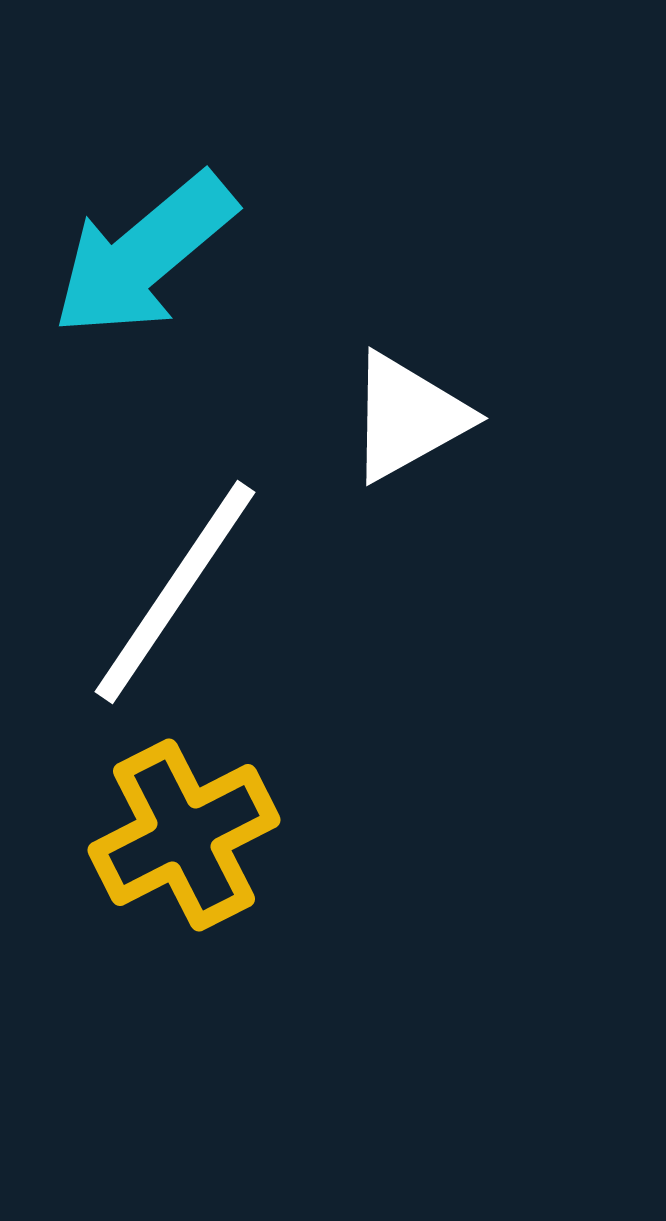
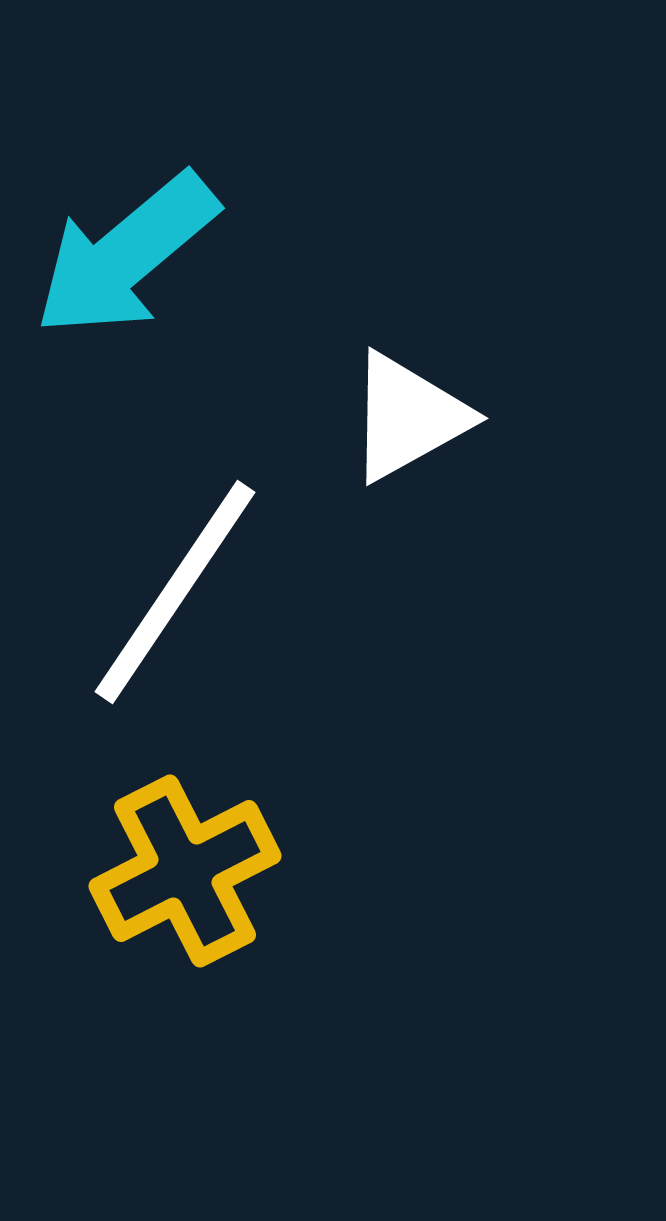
cyan arrow: moved 18 px left
yellow cross: moved 1 px right, 36 px down
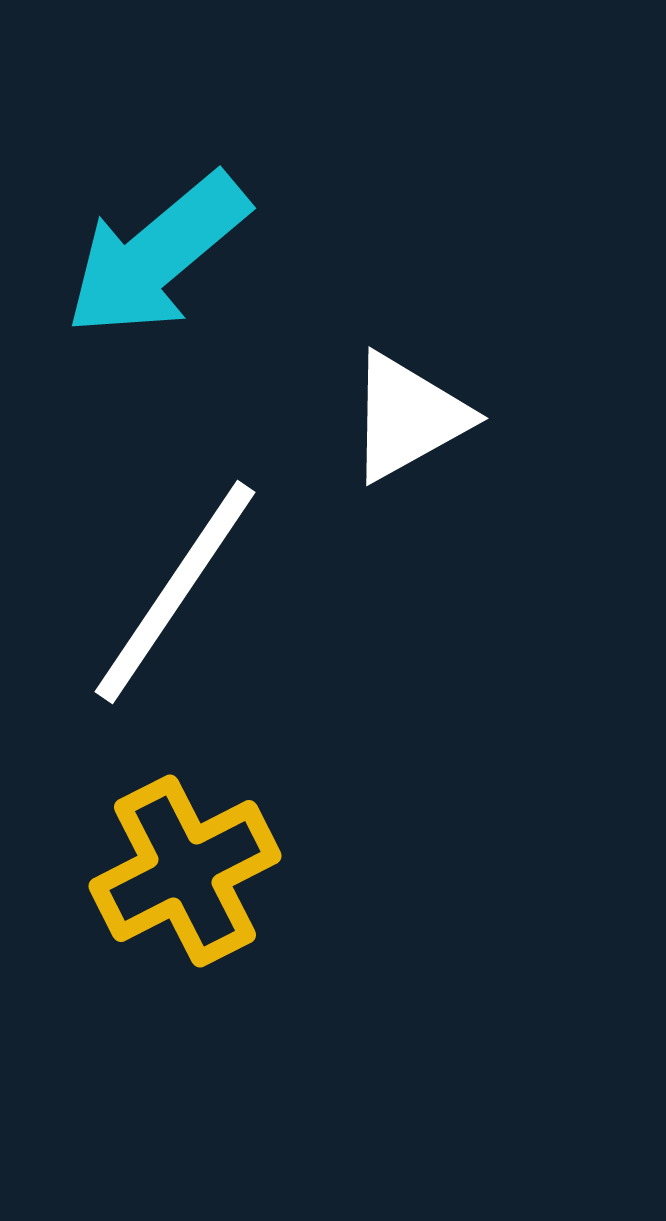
cyan arrow: moved 31 px right
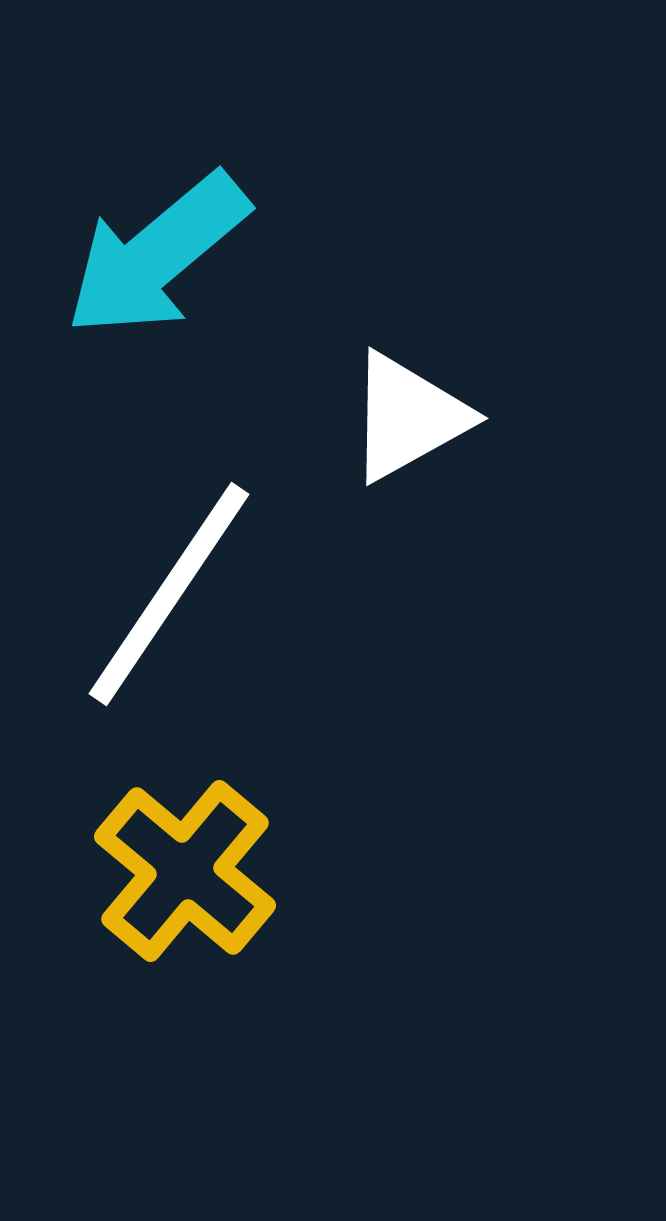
white line: moved 6 px left, 2 px down
yellow cross: rotated 23 degrees counterclockwise
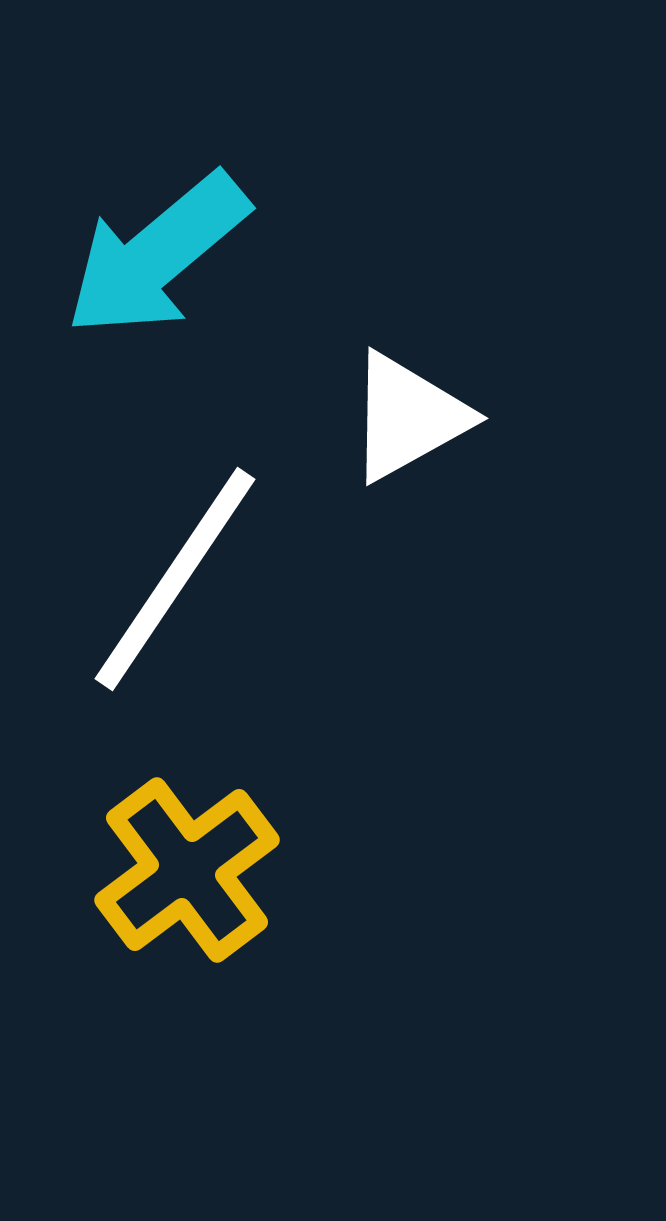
white line: moved 6 px right, 15 px up
yellow cross: moved 2 px right, 1 px up; rotated 13 degrees clockwise
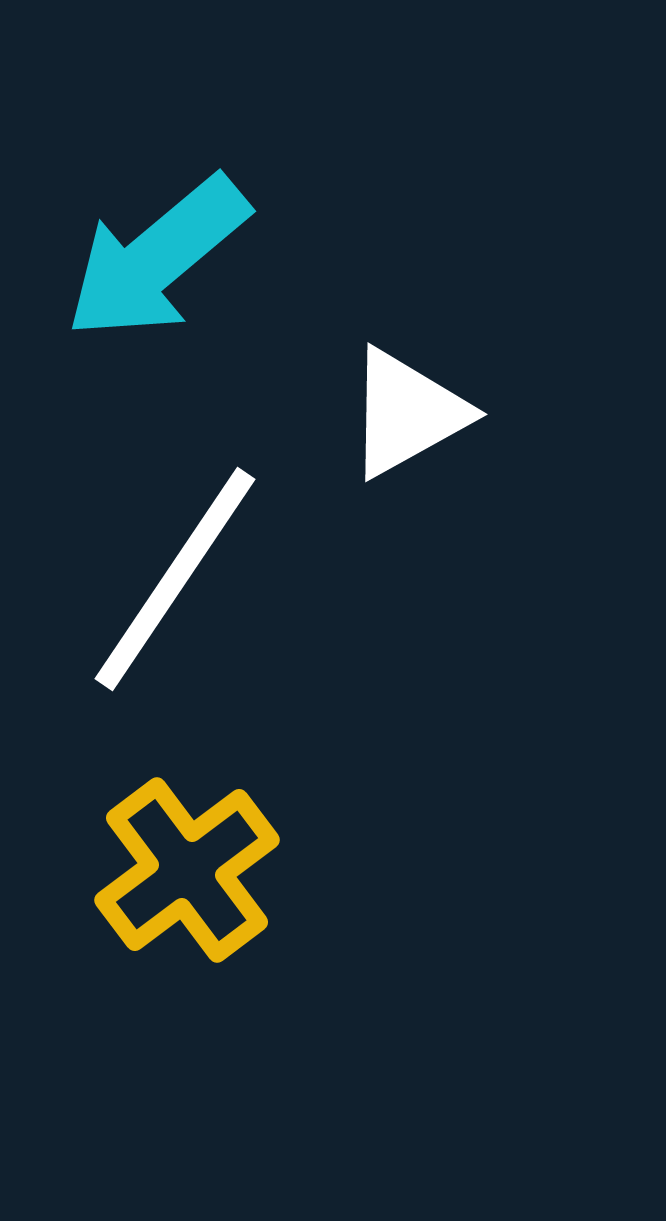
cyan arrow: moved 3 px down
white triangle: moved 1 px left, 4 px up
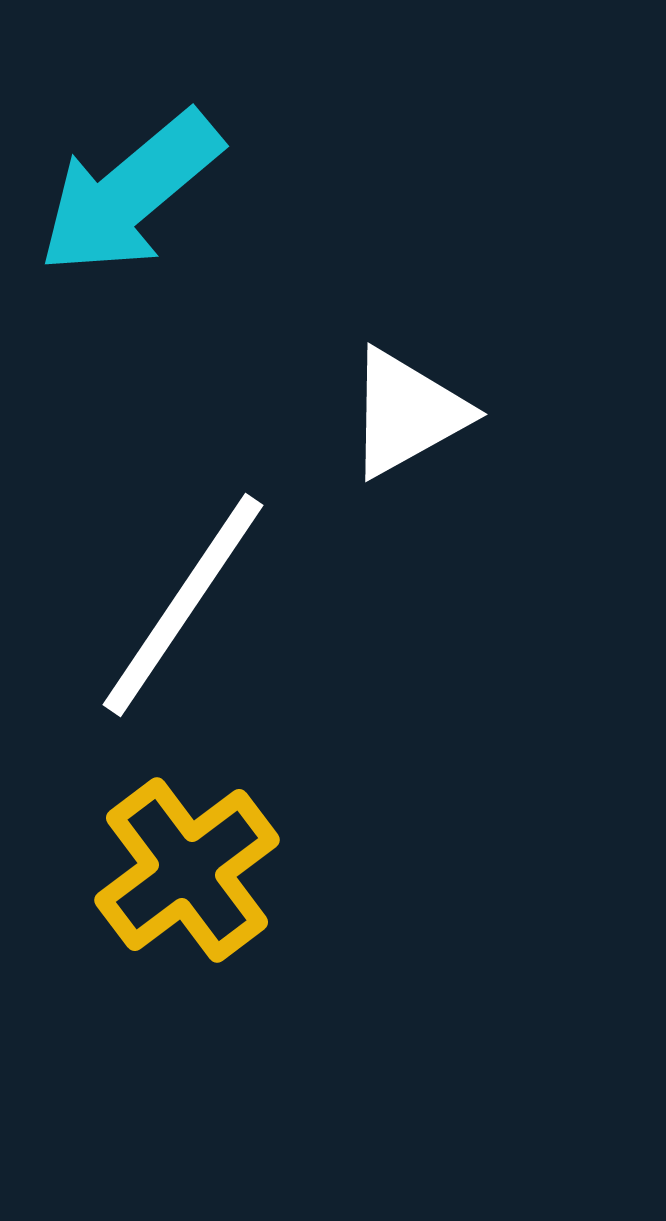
cyan arrow: moved 27 px left, 65 px up
white line: moved 8 px right, 26 px down
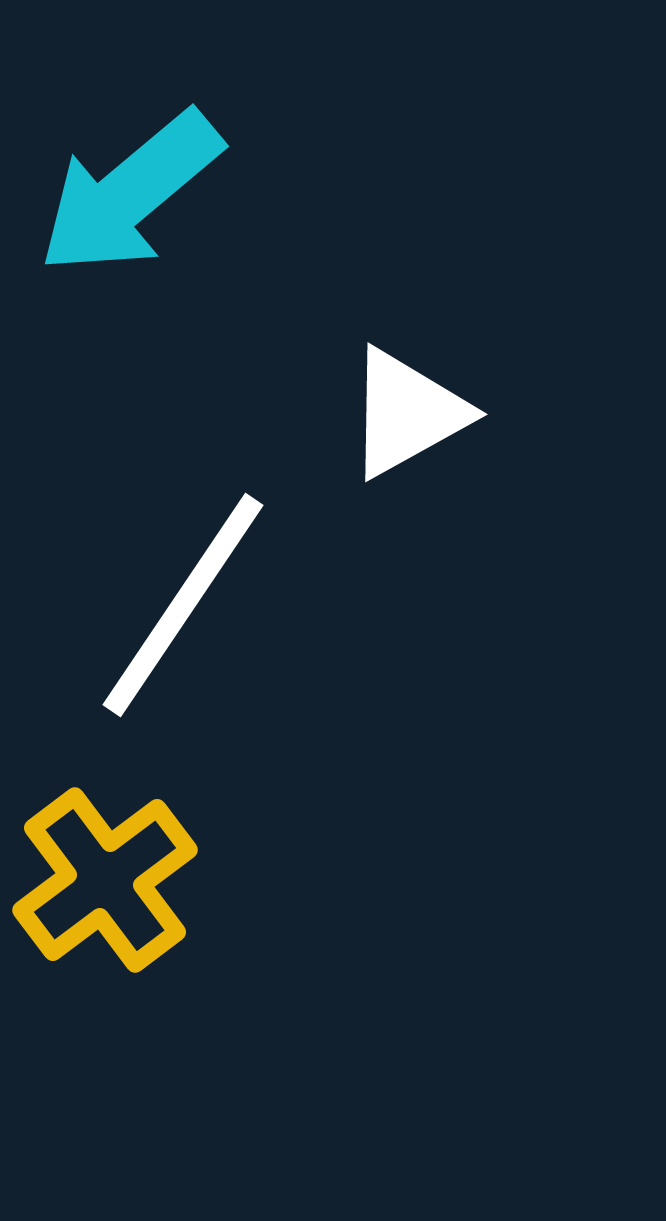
yellow cross: moved 82 px left, 10 px down
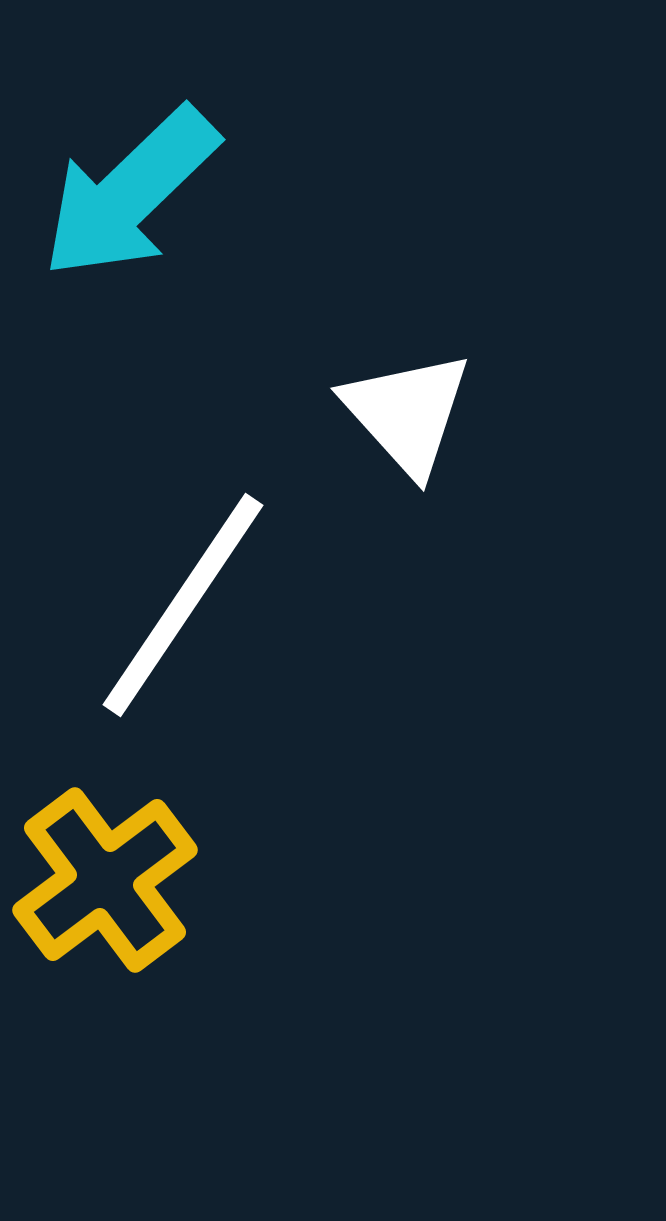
cyan arrow: rotated 4 degrees counterclockwise
white triangle: rotated 43 degrees counterclockwise
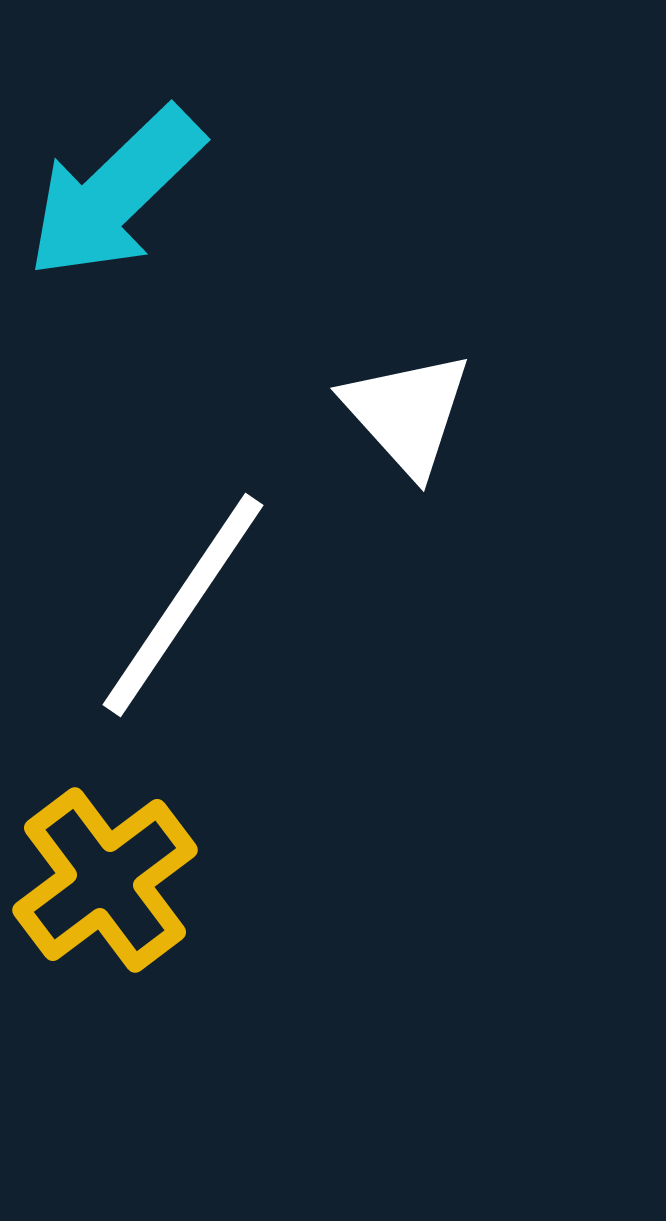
cyan arrow: moved 15 px left
